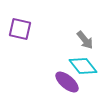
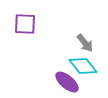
purple square: moved 5 px right, 5 px up; rotated 10 degrees counterclockwise
gray arrow: moved 3 px down
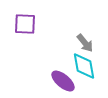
cyan diamond: moved 1 px right; rotated 28 degrees clockwise
purple ellipse: moved 4 px left, 1 px up
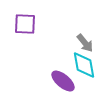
cyan diamond: moved 1 px up
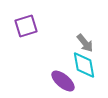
purple square: moved 1 px right, 2 px down; rotated 20 degrees counterclockwise
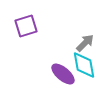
gray arrow: rotated 96 degrees counterclockwise
purple ellipse: moved 7 px up
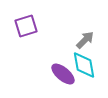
gray arrow: moved 3 px up
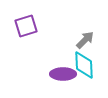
cyan diamond: rotated 8 degrees clockwise
purple ellipse: rotated 40 degrees counterclockwise
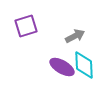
gray arrow: moved 10 px left, 4 px up; rotated 18 degrees clockwise
purple ellipse: moved 1 px left, 7 px up; rotated 30 degrees clockwise
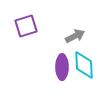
purple ellipse: rotated 60 degrees clockwise
